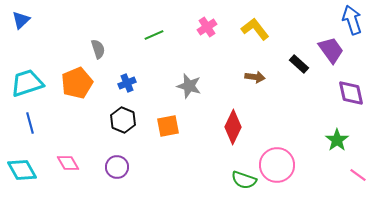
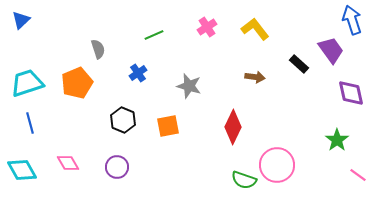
blue cross: moved 11 px right, 10 px up; rotated 12 degrees counterclockwise
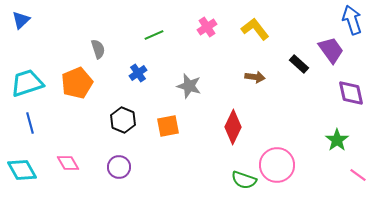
purple circle: moved 2 px right
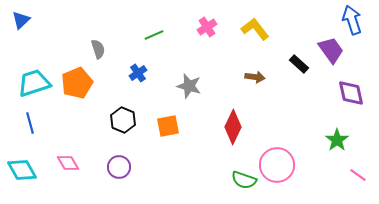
cyan trapezoid: moved 7 px right
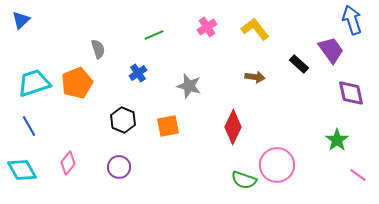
blue line: moved 1 px left, 3 px down; rotated 15 degrees counterclockwise
pink diamond: rotated 70 degrees clockwise
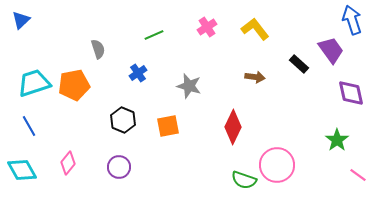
orange pentagon: moved 3 px left, 2 px down; rotated 12 degrees clockwise
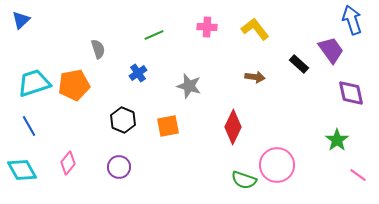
pink cross: rotated 36 degrees clockwise
